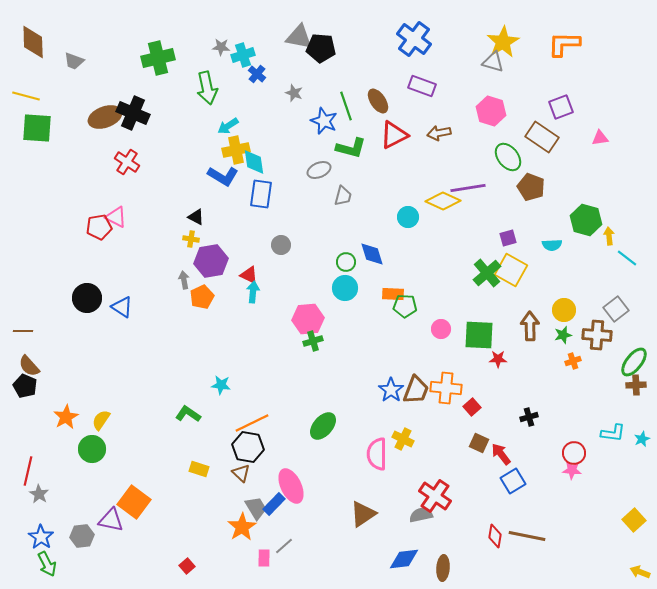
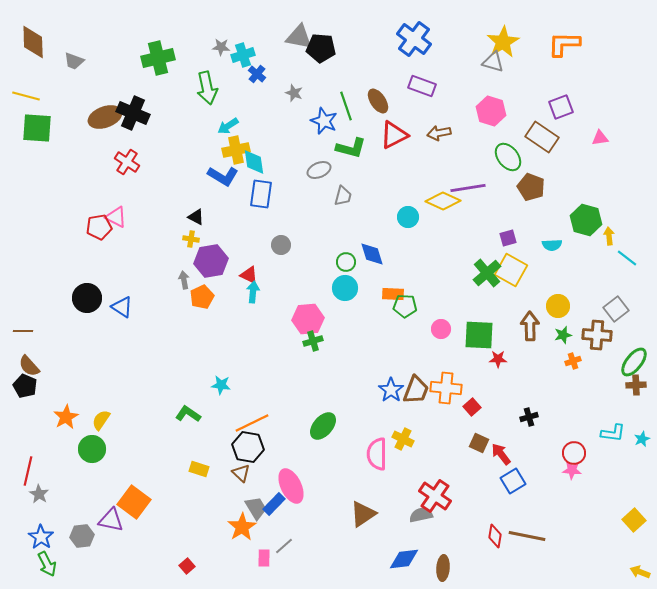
yellow circle at (564, 310): moved 6 px left, 4 px up
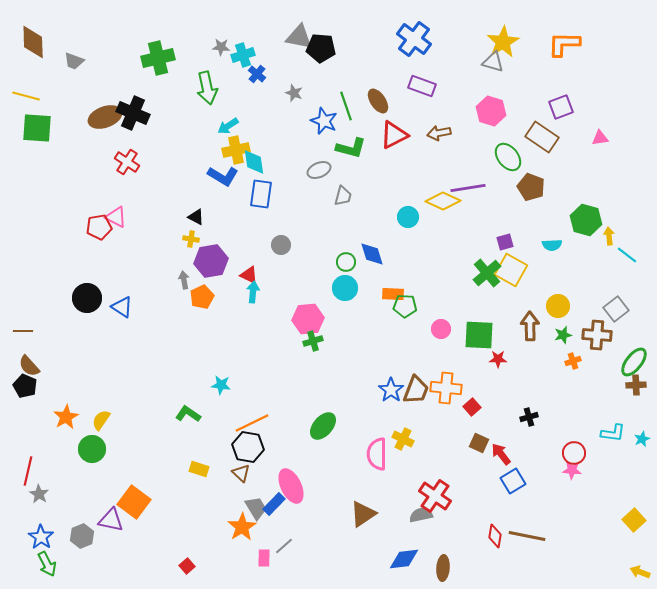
purple square at (508, 238): moved 3 px left, 4 px down
cyan line at (627, 258): moved 3 px up
gray hexagon at (82, 536): rotated 15 degrees counterclockwise
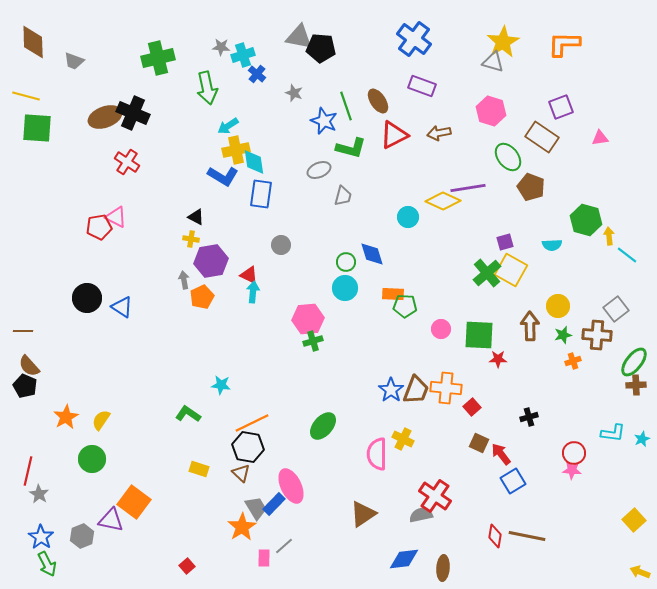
green circle at (92, 449): moved 10 px down
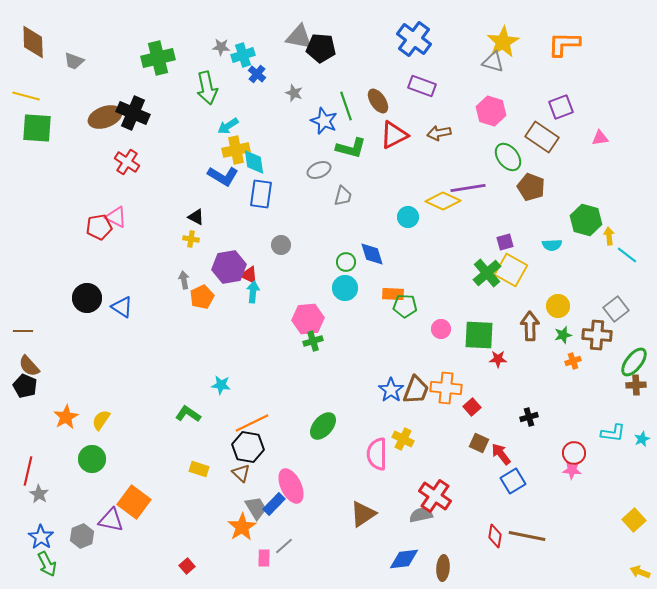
purple hexagon at (211, 261): moved 18 px right, 6 px down
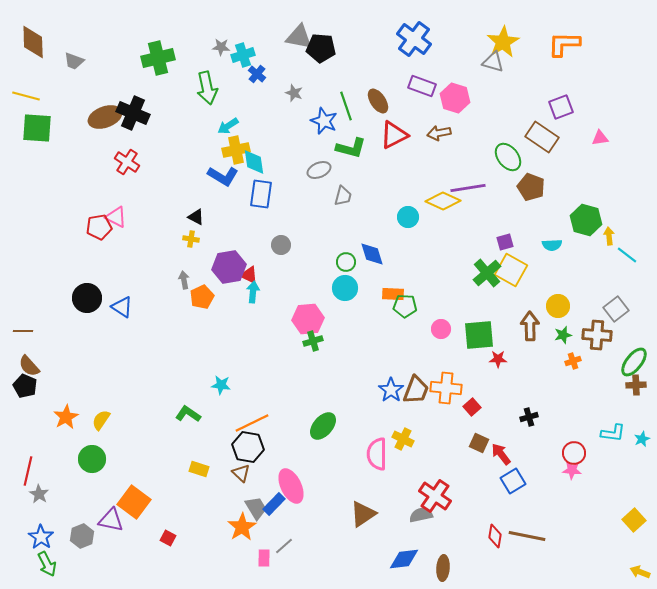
pink hexagon at (491, 111): moved 36 px left, 13 px up
green square at (479, 335): rotated 8 degrees counterclockwise
red square at (187, 566): moved 19 px left, 28 px up; rotated 21 degrees counterclockwise
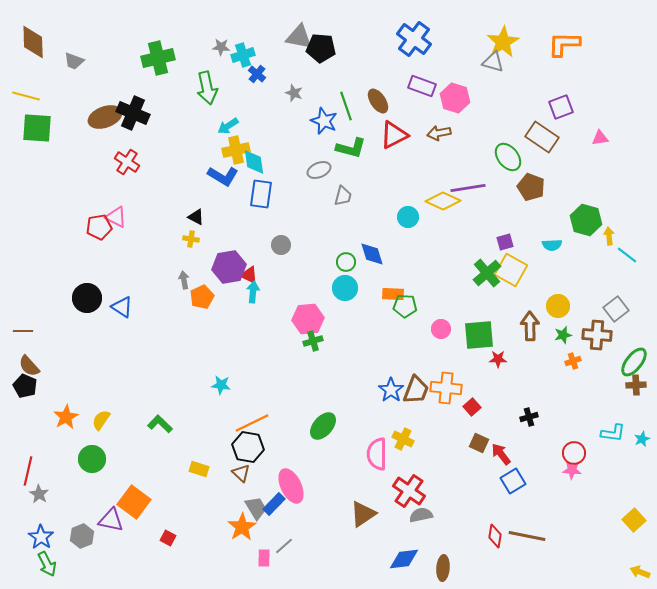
green L-shape at (188, 414): moved 28 px left, 10 px down; rotated 10 degrees clockwise
red cross at (435, 496): moved 26 px left, 5 px up
